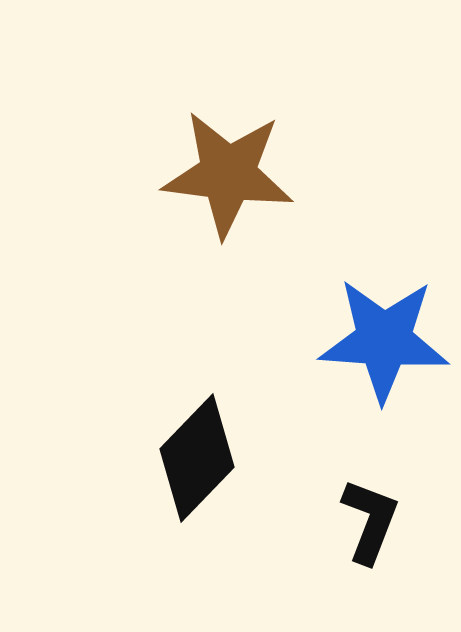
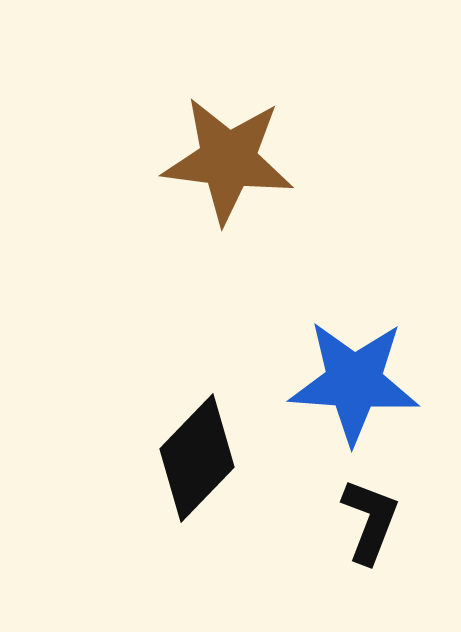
brown star: moved 14 px up
blue star: moved 30 px left, 42 px down
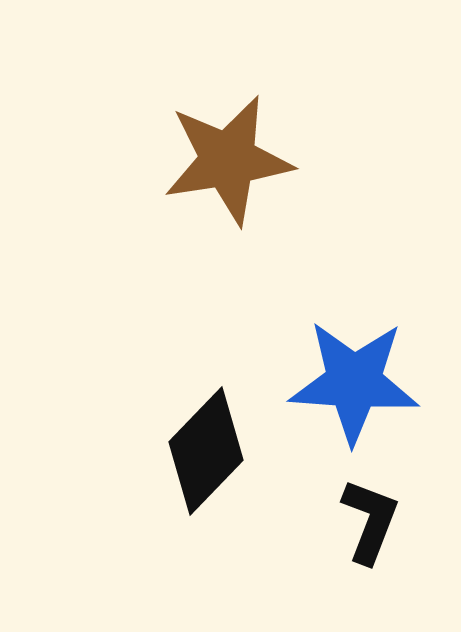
brown star: rotated 16 degrees counterclockwise
black diamond: moved 9 px right, 7 px up
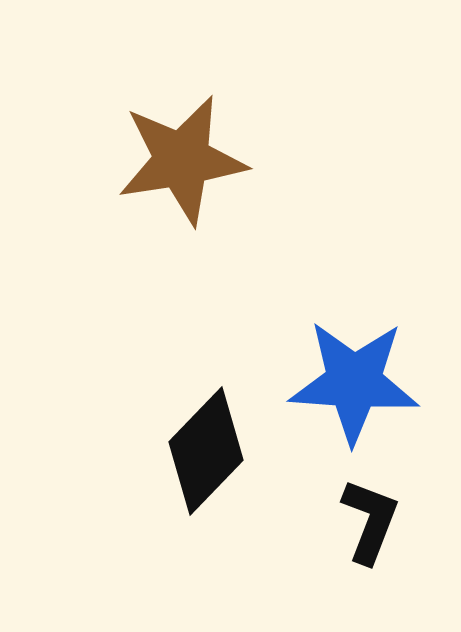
brown star: moved 46 px left
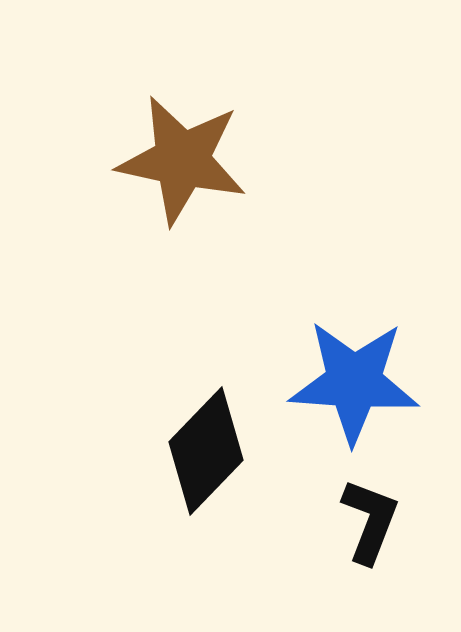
brown star: rotated 21 degrees clockwise
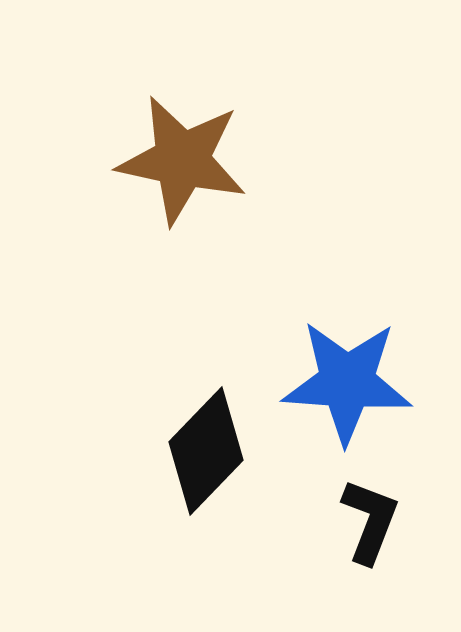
blue star: moved 7 px left
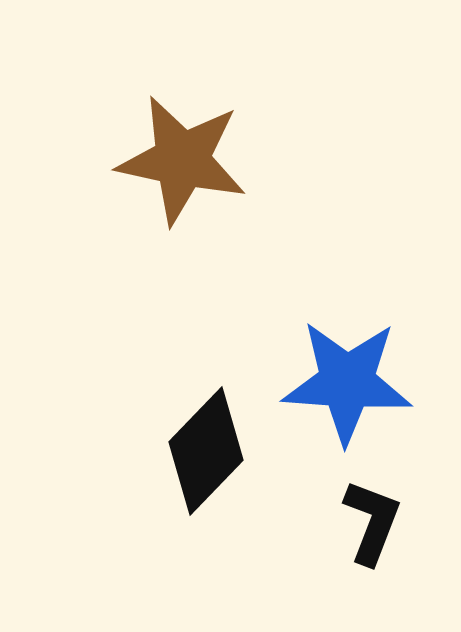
black L-shape: moved 2 px right, 1 px down
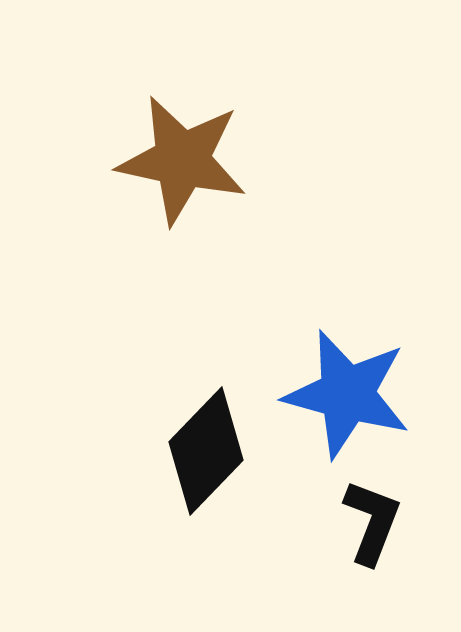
blue star: moved 12 px down; rotated 11 degrees clockwise
